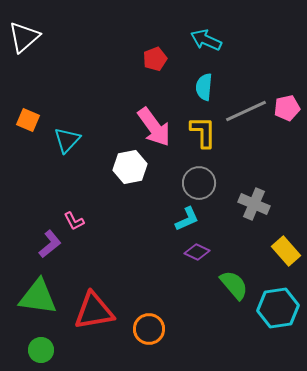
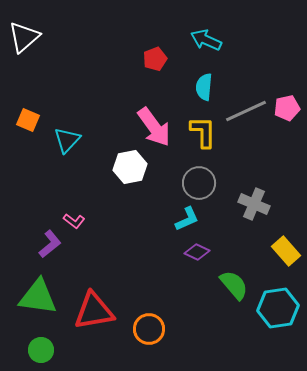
pink L-shape: rotated 25 degrees counterclockwise
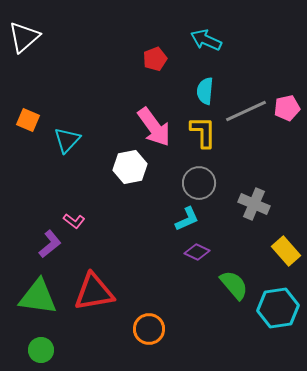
cyan semicircle: moved 1 px right, 4 px down
red triangle: moved 19 px up
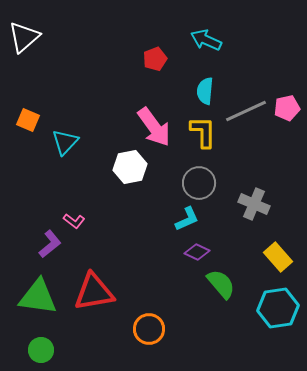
cyan triangle: moved 2 px left, 2 px down
yellow rectangle: moved 8 px left, 6 px down
green semicircle: moved 13 px left, 1 px up
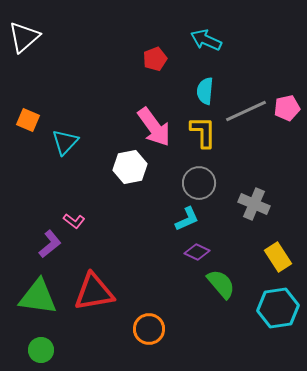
yellow rectangle: rotated 8 degrees clockwise
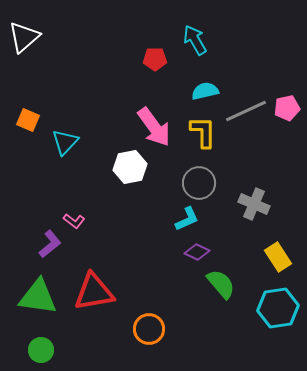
cyan arrow: moved 11 px left; rotated 36 degrees clockwise
red pentagon: rotated 20 degrees clockwise
cyan semicircle: rotated 72 degrees clockwise
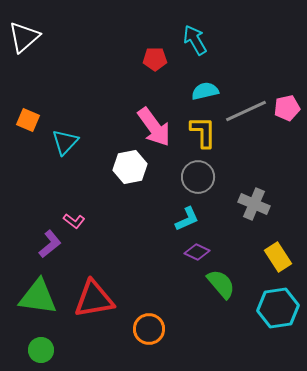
gray circle: moved 1 px left, 6 px up
red triangle: moved 7 px down
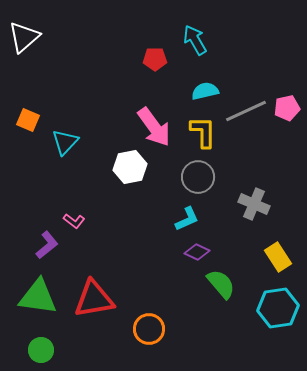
purple L-shape: moved 3 px left, 1 px down
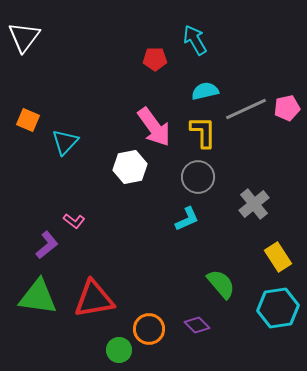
white triangle: rotated 12 degrees counterclockwise
gray line: moved 2 px up
gray cross: rotated 28 degrees clockwise
purple diamond: moved 73 px down; rotated 20 degrees clockwise
green circle: moved 78 px right
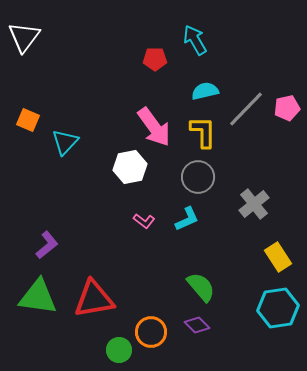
gray line: rotated 21 degrees counterclockwise
pink L-shape: moved 70 px right
green semicircle: moved 20 px left, 3 px down
orange circle: moved 2 px right, 3 px down
